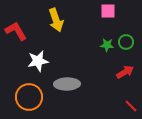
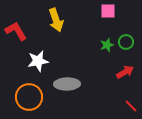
green star: rotated 24 degrees counterclockwise
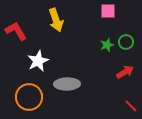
white star: rotated 15 degrees counterclockwise
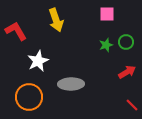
pink square: moved 1 px left, 3 px down
green star: moved 1 px left
red arrow: moved 2 px right
gray ellipse: moved 4 px right
red line: moved 1 px right, 1 px up
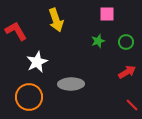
green star: moved 8 px left, 4 px up
white star: moved 1 px left, 1 px down
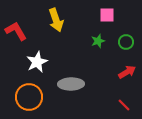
pink square: moved 1 px down
red line: moved 8 px left
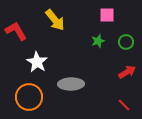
yellow arrow: moved 1 px left; rotated 20 degrees counterclockwise
white star: rotated 15 degrees counterclockwise
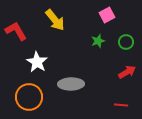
pink square: rotated 28 degrees counterclockwise
red line: moved 3 px left; rotated 40 degrees counterclockwise
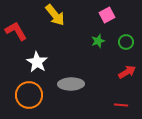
yellow arrow: moved 5 px up
orange circle: moved 2 px up
